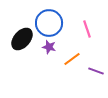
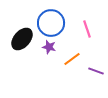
blue circle: moved 2 px right
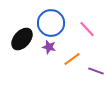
pink line: rotated 24 degrees counterclockwise
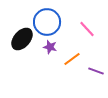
blue circle: moved 4 px left, 1 px up
purple star: moved 1 px right
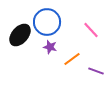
pink line: moved 4 px right, 1 px down
black ellipse: moved 2 px left, 4 px up
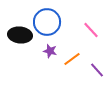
black ellipse: rotated 55 degrees clockwise
purple star: moved 4 px down
purple line: moved 1 px right, 1 px up; rotated 28 degrees clockwise
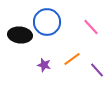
pink line: moved 3 px up
purple star: moved 6 px left, 14 px down
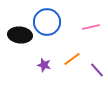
pink line: rotated 60 degrees counterclockwise
